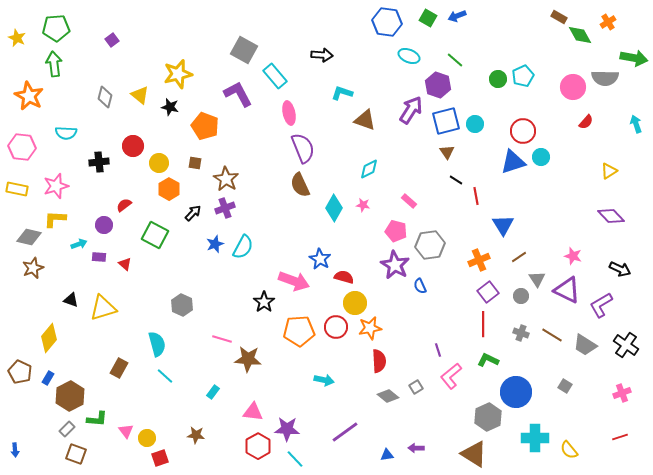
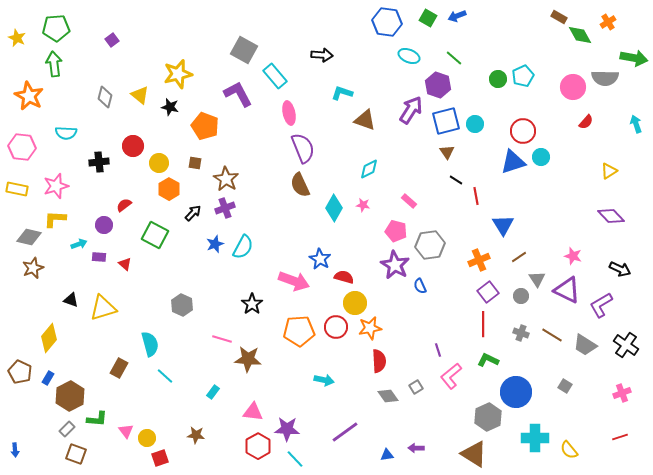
green line at (455, 60): moved 1 px left, 2 px up
black star at (264, 302): moved 12 px left, 2 px down
cyan semicircle at (157, 344): moved 7 px left
gray diamond at (388, 396): rotated 15 degrees clockwise
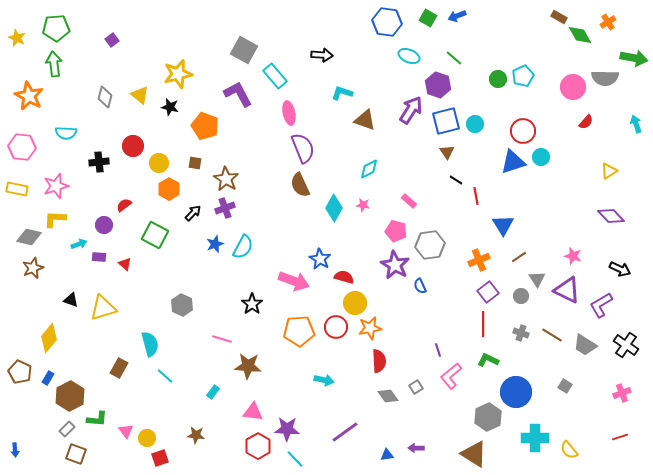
brown star at (248, 359): moved 7 px down
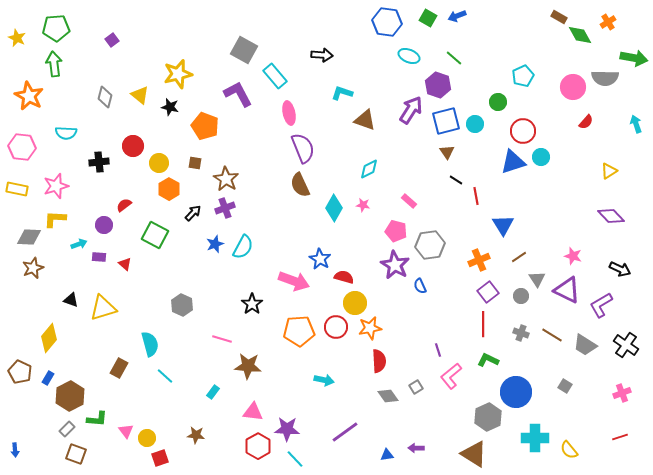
green circle at (498, 79): moved 23 px down
gray diamond at (29, 237): rotated 10 degrees counterclockwise
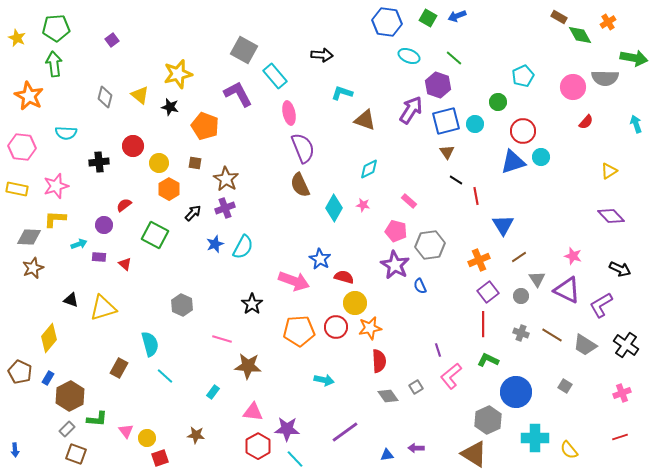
gray hexagon at (488, 417): moved 3 px down
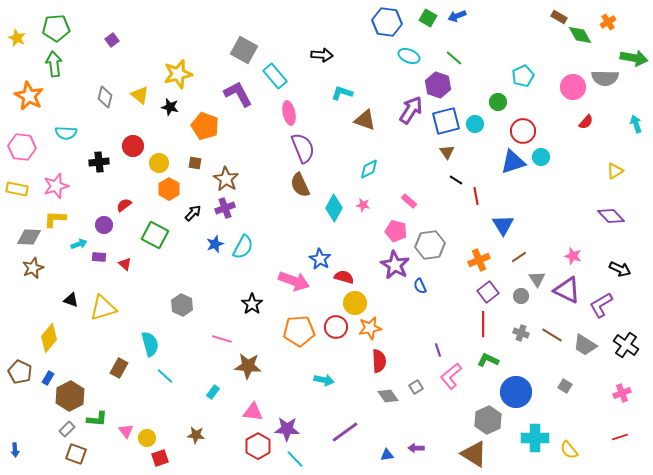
yellow triangle at (609, 171): moved 6 px right
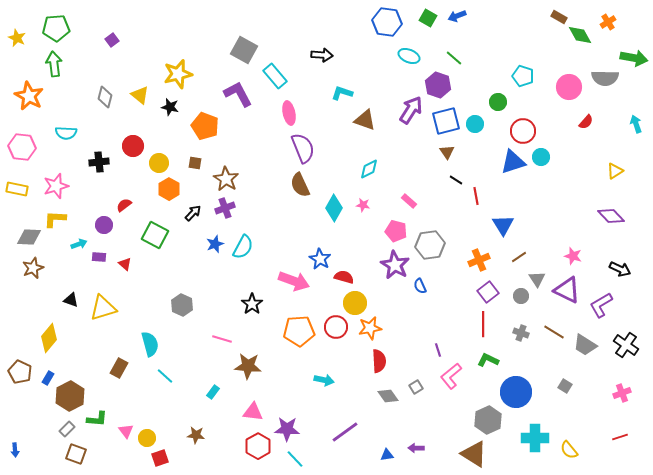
cyan pentagon at (523, 76): rotated 30 degrees counterclockwise
pink circle at (573, 87): moved 4 px left
brown line at (552, 335): moved 2 px right, 3 px up
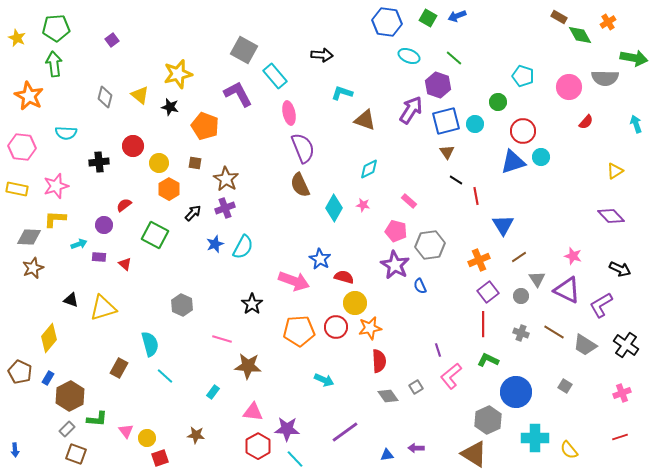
cyan arrow at (324, 380): rotated 12 degrees clockwise
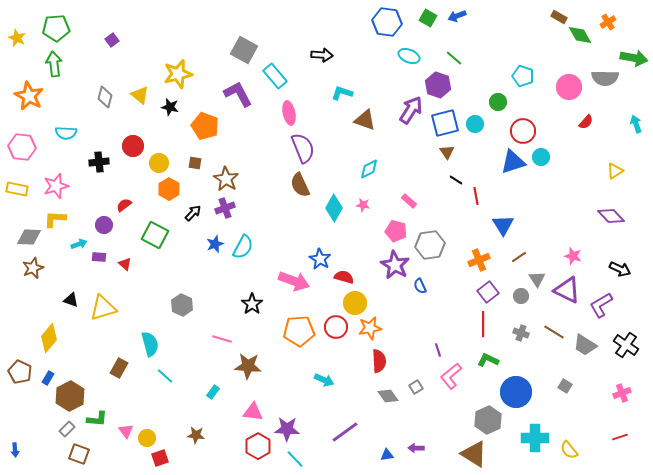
blue square at (446, 121): moved 1 px left, 2 px down
brown square at (76, 454): moved 3 px right
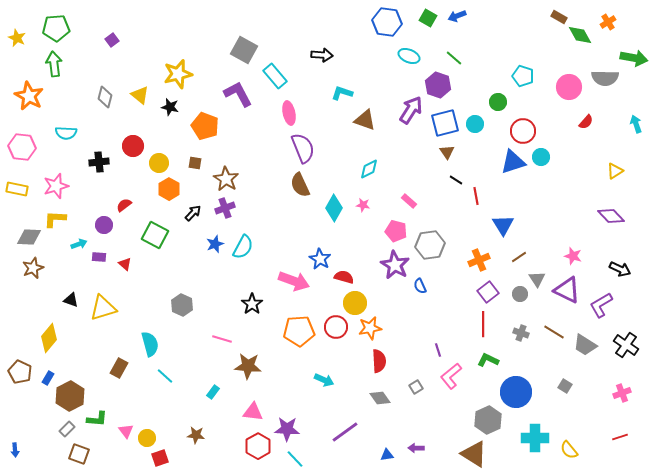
gray circle at (521, 296): moved 1 px left, 2 px up
gray diamond at (388, 396): moved 8 px left, 2 px down
